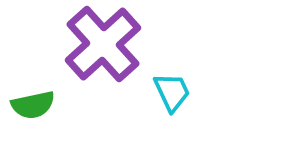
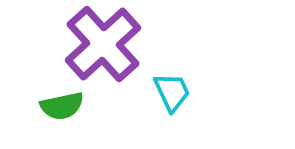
green semicircle: moved 29 px right, 1 px down
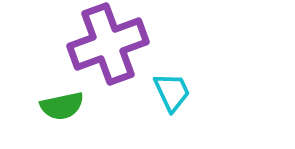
purple cross: moved 5 px right; rotated 22 degrees clockwise
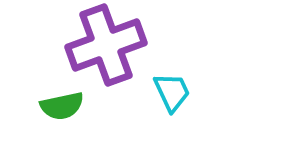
purple cross: moved 2 px left, 1 px down
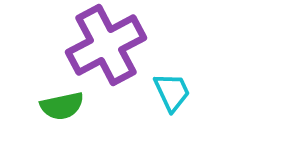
purple cross: rotated 8 degrees counterclockwise
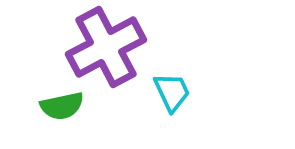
purple cross: moved 2 px down
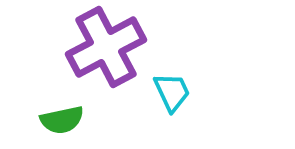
green semicircle: moved 14 px down
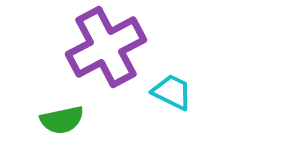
cyan trapezoid: rotated 39 degrees counterclockwise
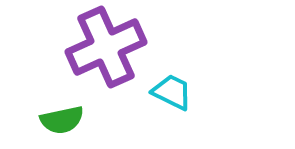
purple cross: rotated 4 degrees clockwise
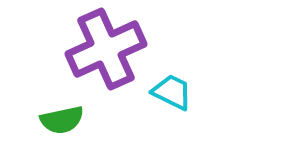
purple cross: moved 2 px down
